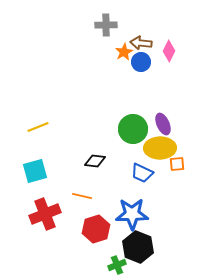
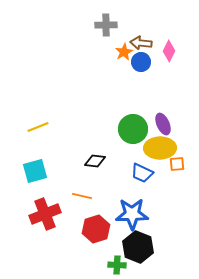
green cross: rotated 24 degrees clockwise
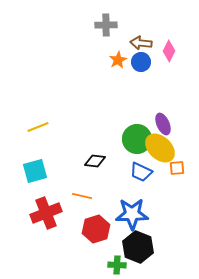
orange star: moved 6 px left, 8 px down
green circle: moved 4 px right, 10 px down
yellow ellipse: rotated 44 degrees clockwise
orange square: moved 4 px down
blue trapezoid: moved 1 px left, 1 px up
red cross: moved 1 px right, 1 px up
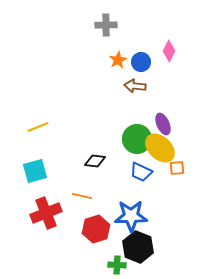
brown arrow: moved 6 px left, 43 px down
blue star: moved 1 px left, 2 px down
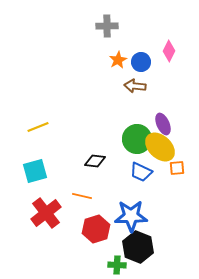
gray cross: moved 1 px right, 1 px down
yellow ellipse: moved 1 px up
red cross: rotated 16 degrees counterclockwise
